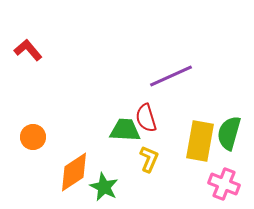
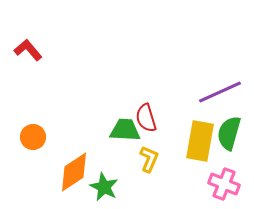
purple line: moved 49 px right, 16 px down
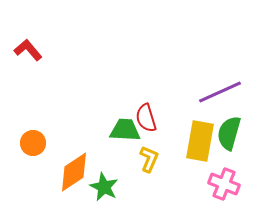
orange circle: moved 6 px down
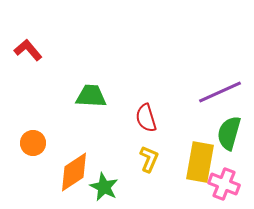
green trapezoid: moved 34 px left, 34 px up
yellow rectangle: moved 21 px down
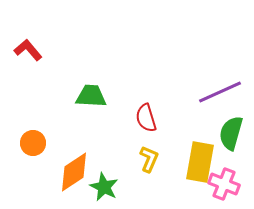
green semicircle: moved 2 px right
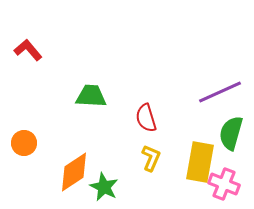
orange circle: moved 9 px left
yellow L-shape: moved 2 px right, 1 px up
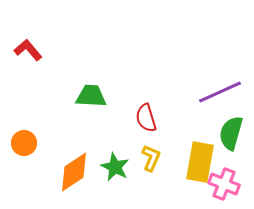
green star: moved 11 px right, 20 px up
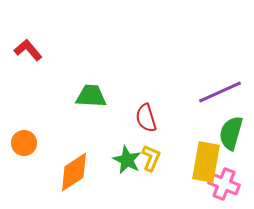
yellow rectangle: moved 6 px right
green star: moved 12 px right, 7 px up
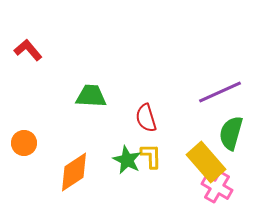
yellow L-shape: moved 2 px up; rotated 24 degrees counterclockwise
yellow rectangle: rotated 51 degrees counterclockwise
pink cross: moved 7 px left, 3 px down; rotated 8 degrees clockwise
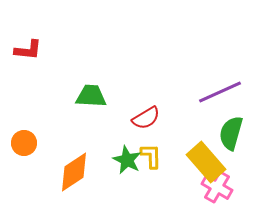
red L-shape: rotated 136 degrees clockwise
red semicircle: rotated 104 degrees counterclockwise
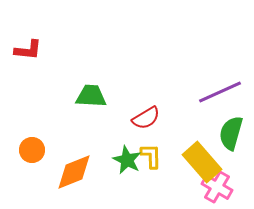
orange circle: moved 8 px right, 7 px down
yellow rectangle: moved 4 px left
orange diamond: rotated 12 degrees clockwise
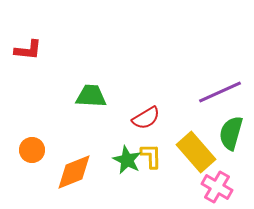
yellow rectangle: moved 6 px left, 10 px up
